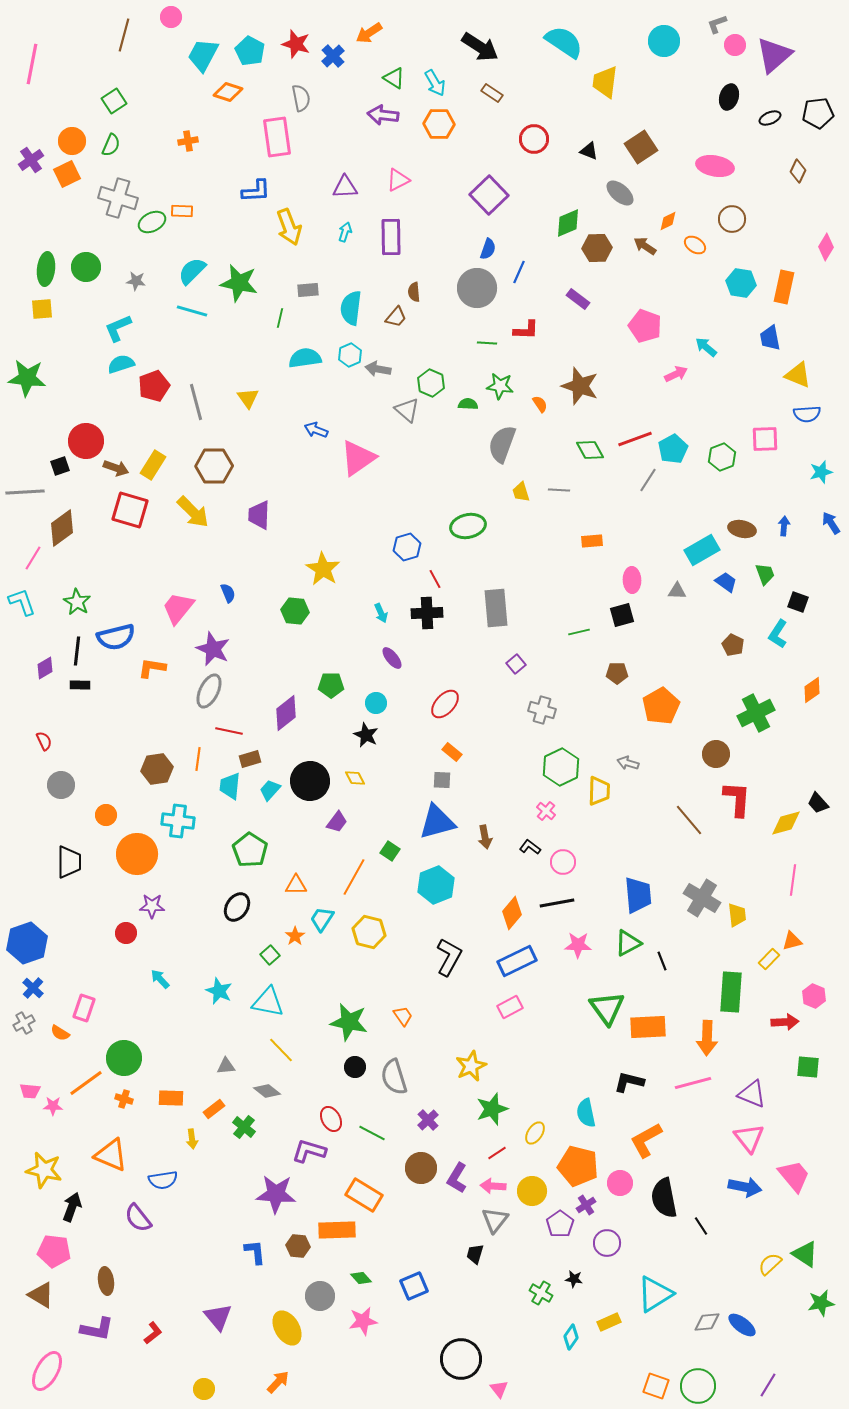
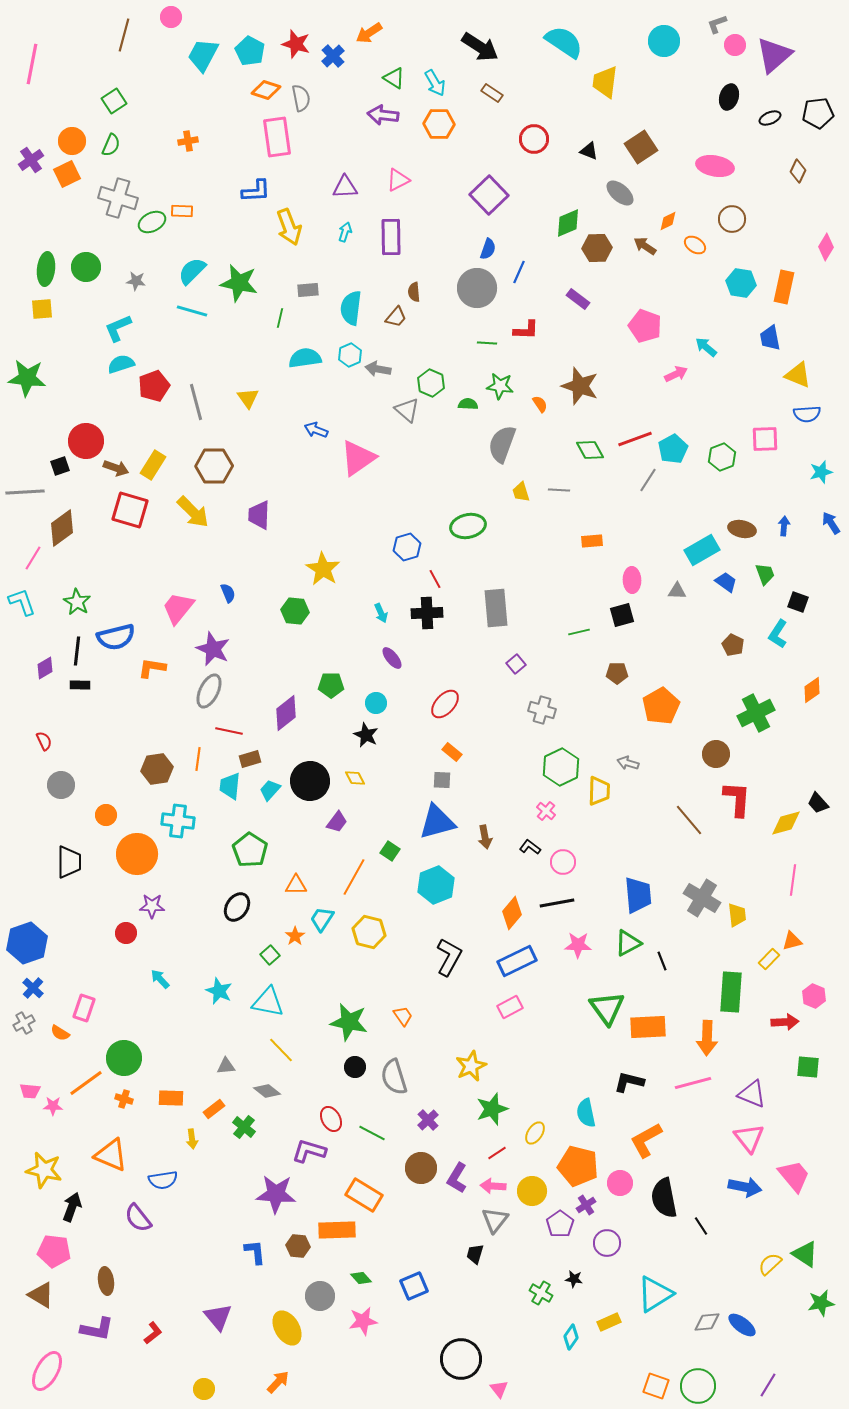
orange diamond at (228, 92): moved 38 px right, 2 px up
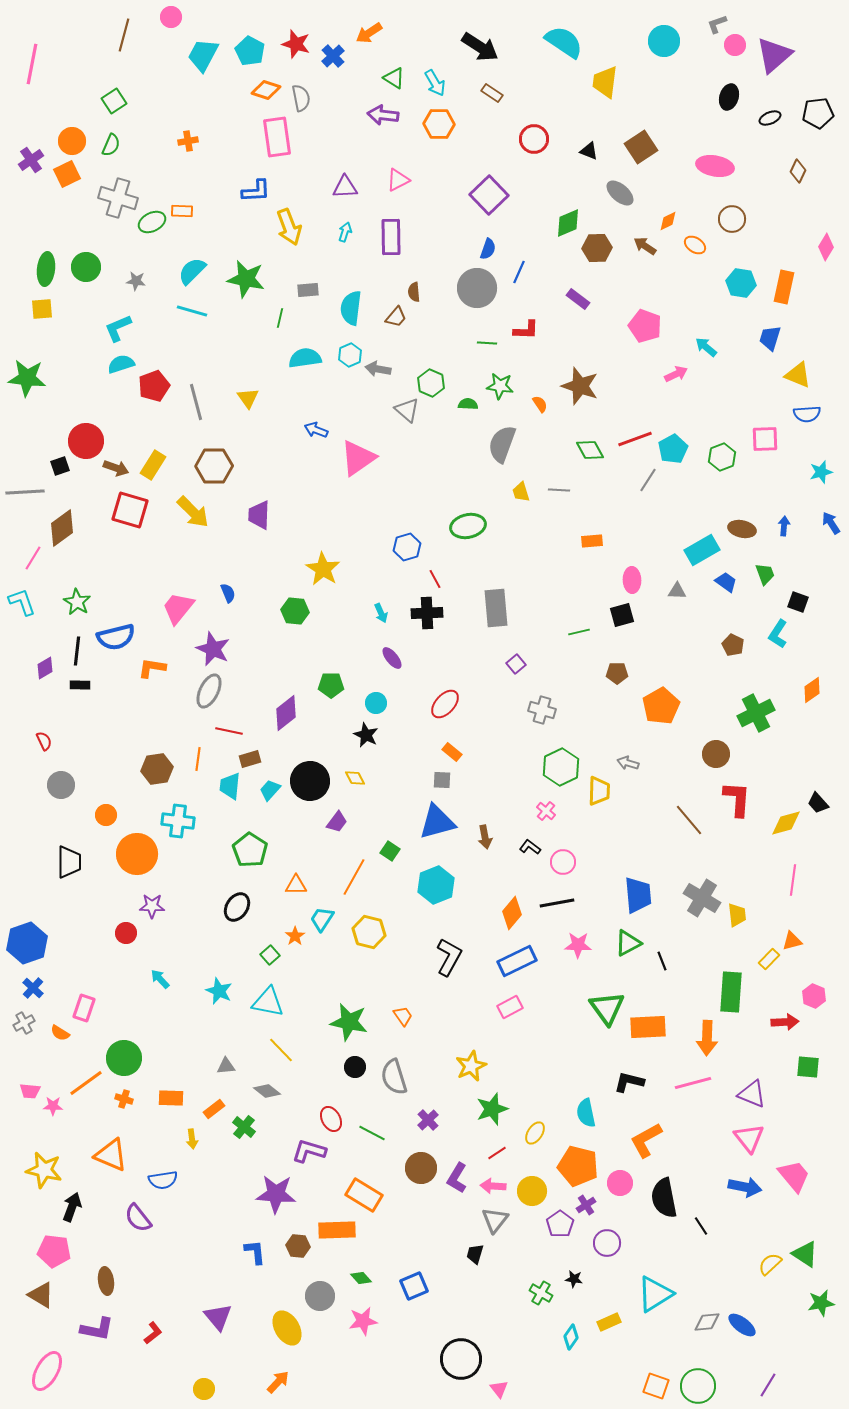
green star at (239, 283): moved 7 px right, 4 px up
blue trapezoid at (770, 338): rotated 28 degrees clockwise
